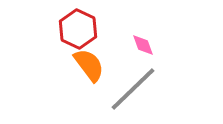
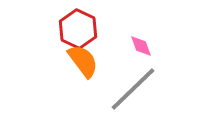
pink diamond: moved 2 px left, 1 px down
orange semicircle: moved 6 px left, 4 px up
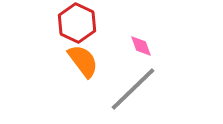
red hexagon: moved 1 px left, 6 px up
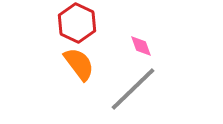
orange semicircle: moved 4 px left, 3 px down
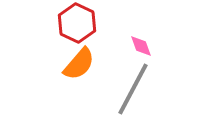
orange semicircle: rotated 78 degrees clockwise
gray line: rotated 18 degrees counterclockwise
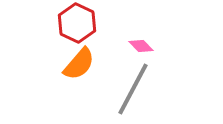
pink diamond: rotated 25 degrees counterclockwise
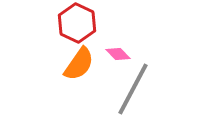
pink diamond: moved 23 px left, 8 px down
orange semicircle: rotated 6 degrees counterclockwise
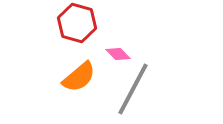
red hexagon: rotated 9 degrees counterclockwise
orange semicircle: moved 13 px down; rotated 15 degrees clockwise
